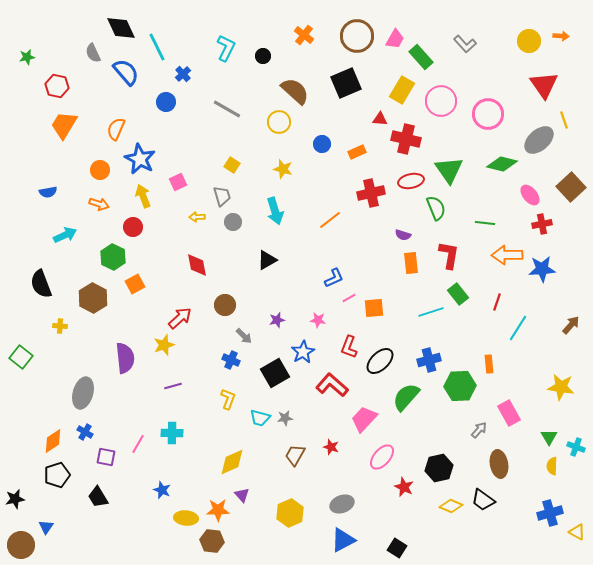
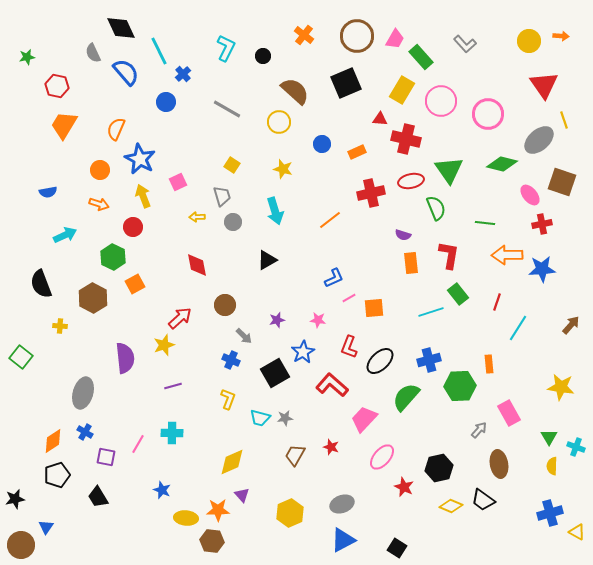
cyan line at (157, 47): moved 2 px right, 4 px down
brown square at (571, 187): moved 9 px left, 5 px up; rotated 28 degrees counterclockwise
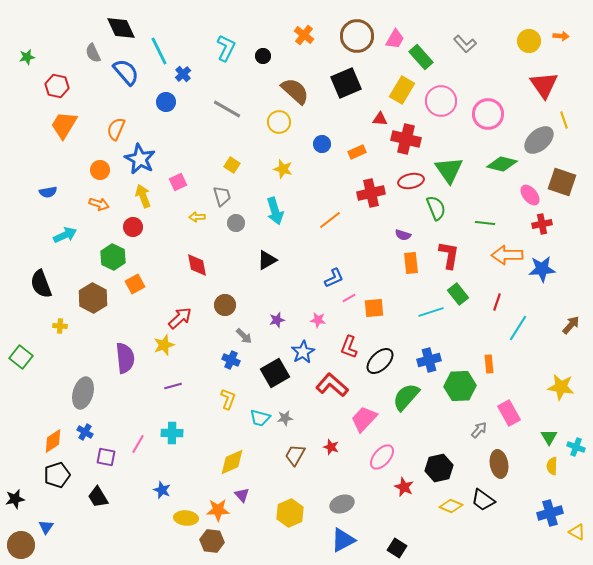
gray circle at (233, 222): moved 3 px right, 1 px down
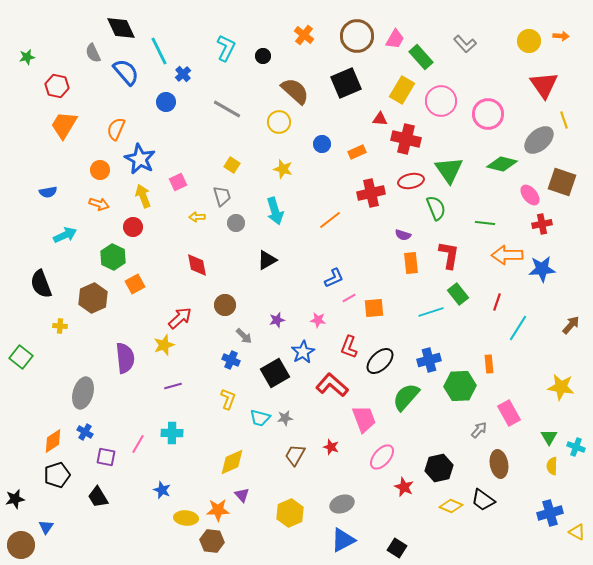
brown hexagon at (93, 298): rotated 8 degrees clockwise
pink trapezoid at (364, 419): rotated 116 degrees clockwise
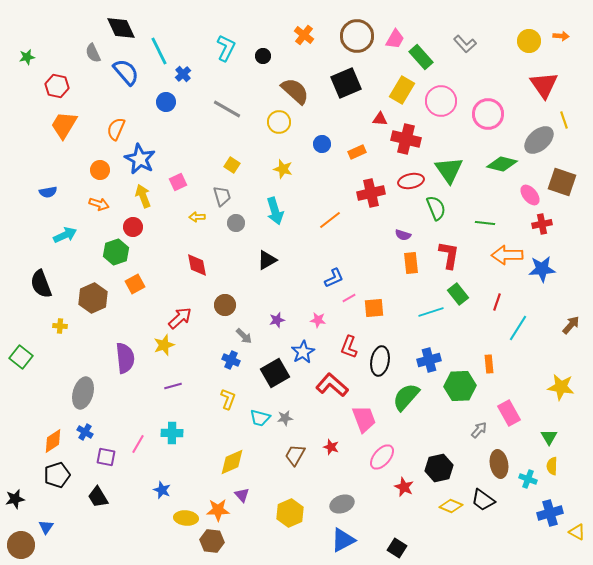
green hexagon at (113, 257): moved 3 px right, 5 px up; rotated 15 degrees clockwise
black ellipse at (380, 361): rotated 36 degrees counterclockwise
cyan cross at (576, 447): moved 48 px left, 32 px down
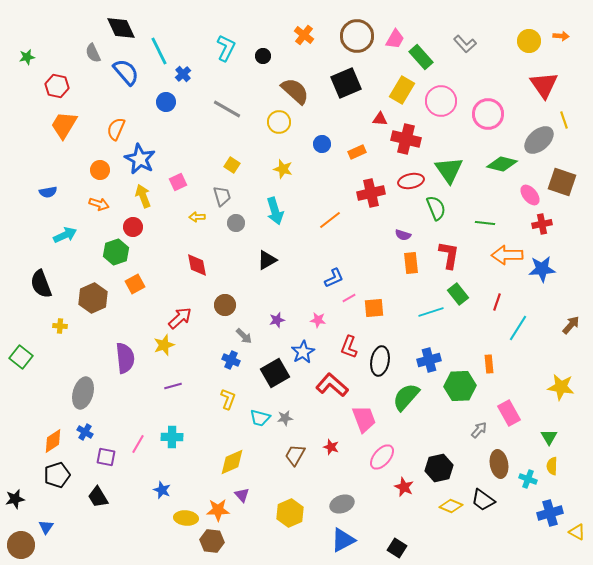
cyan cross at (172, 433): moved 4 px down
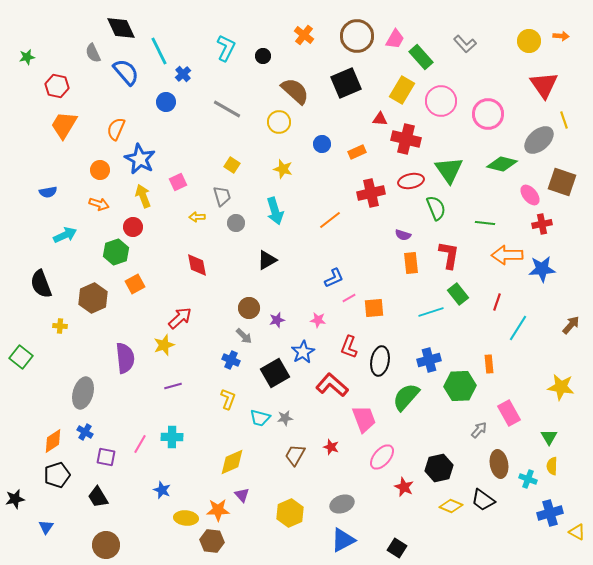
brown circle at (225, 305): moved 24 px right, 3 px down
pink line at (138, 444): moved 2 px right
brown circle at (21, 545): moved 85 px right
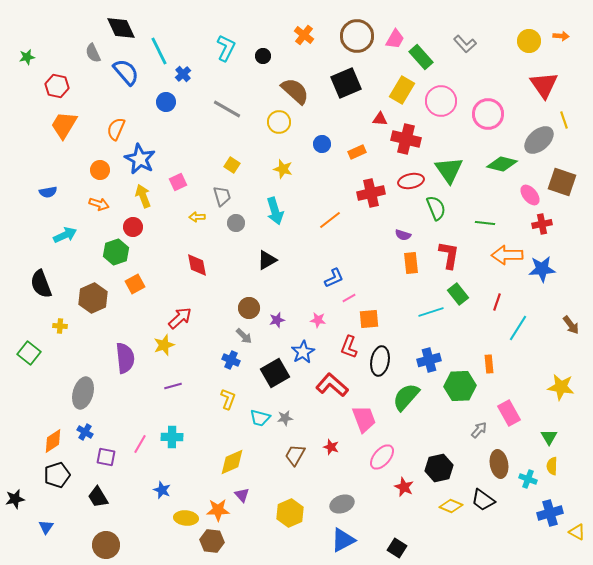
orange square at (374, 308): moved 5 px left, 11 px down
brown arrow at (571, 325): rotated 102 degrees clockwise
green square at (21, 357): moved 8 px right, 4 px up
